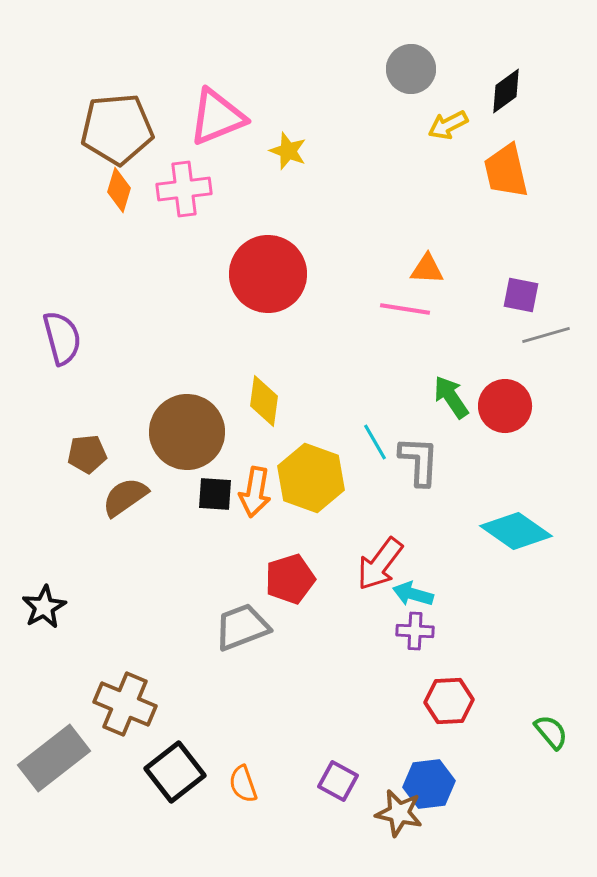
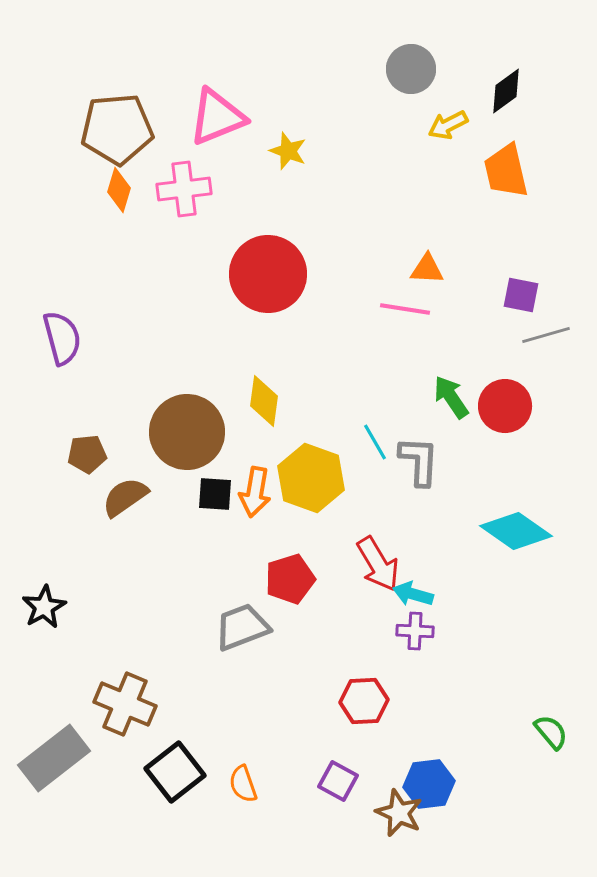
red arrow at (380, 564): moved 2 px left; rotated 68 degrees counterclockwise
red hexagon at (449, 701): moved 85 px left
brown star at (399, 813): rotated 12 degrees clockwise
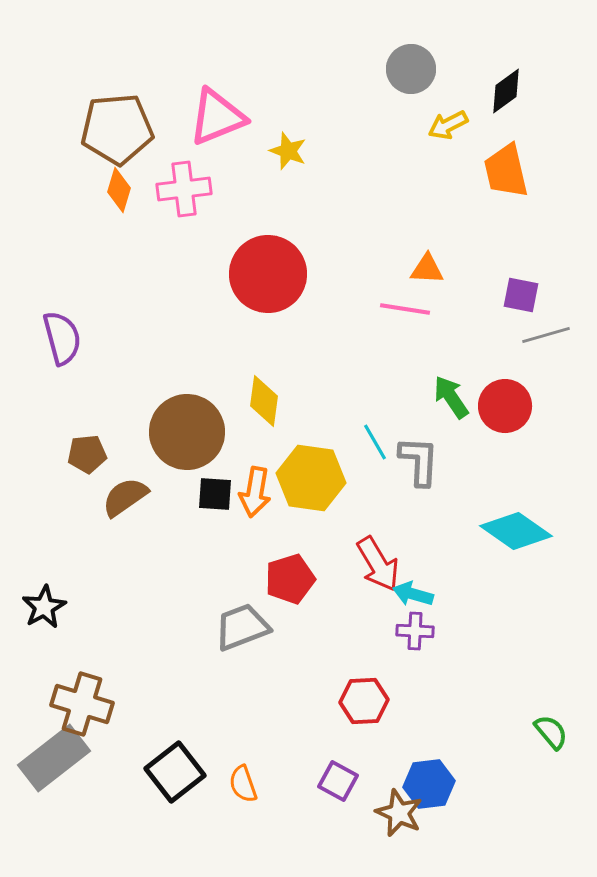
yellow hexagon at (311, 478): rotated 12 degrees counterclockwise
brown cross at (125, 704): moved 43 px left; rotated 6 degrees counterclockwise
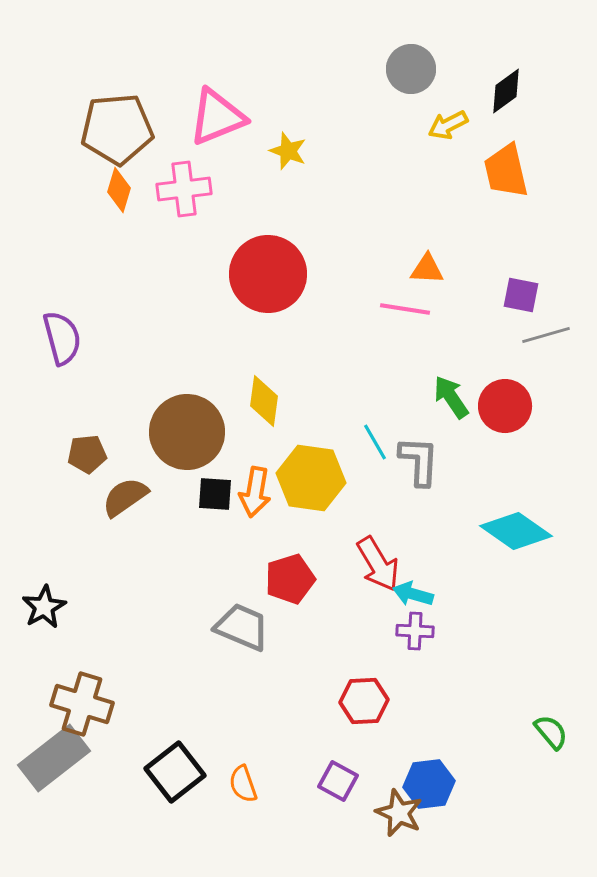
gray trapezoid at (242, 627): rotated 44 degrees clockwise
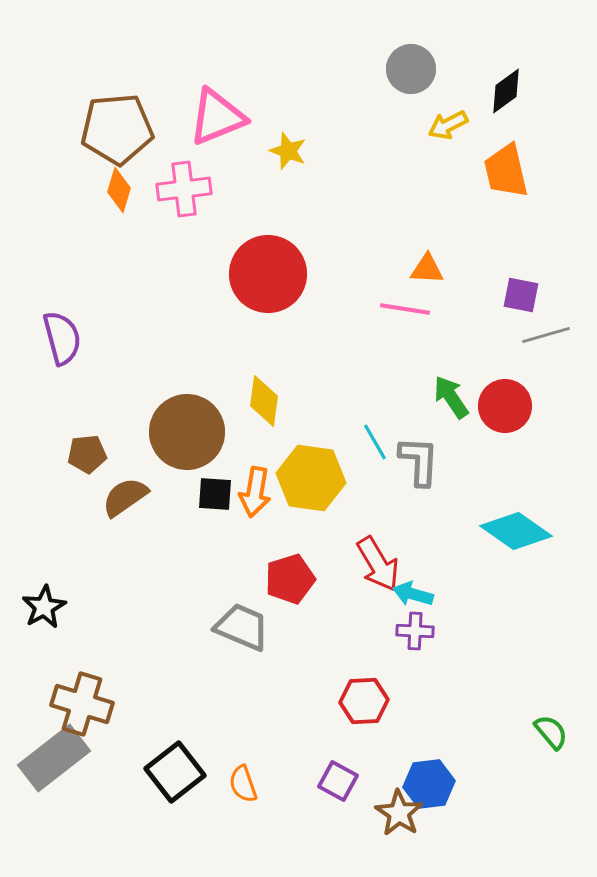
brown star at (399, 813): rotated 9 degrees clockwise
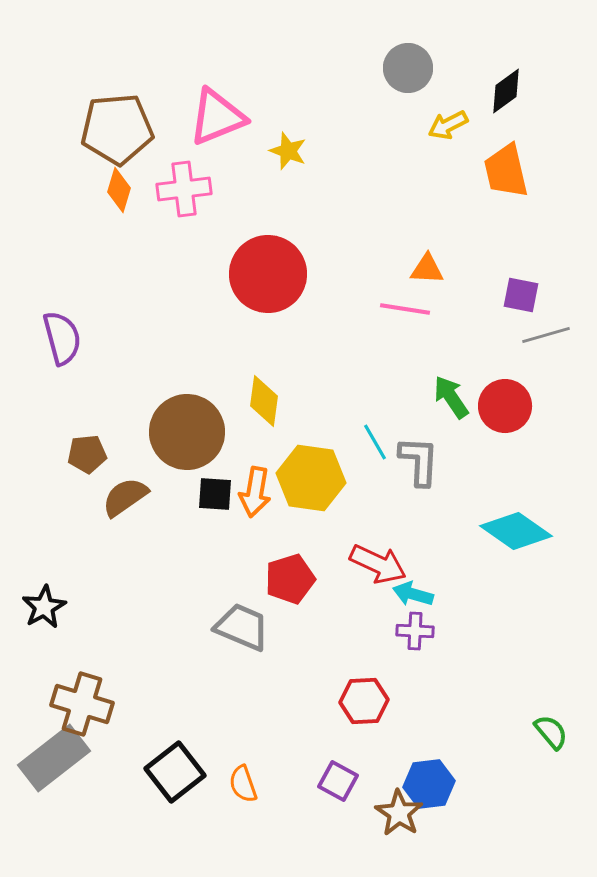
gray circle at (411, 69): moved 3 px left, 1 px up
red arrow at (378, 564): rotated 34 degrees counterclockwise
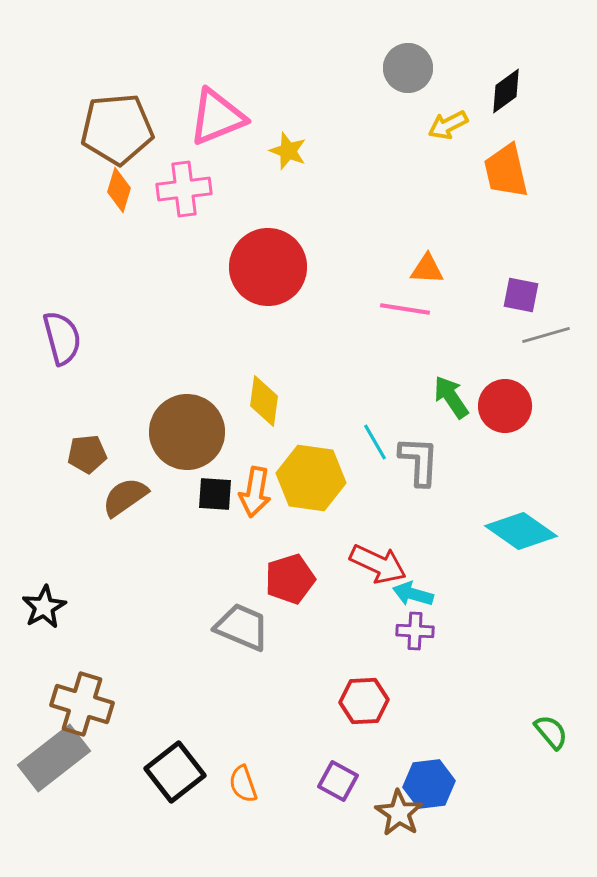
red circle at (268, 274): moved 7 px up
cyan diamond at (516, 531): moved 5 px right
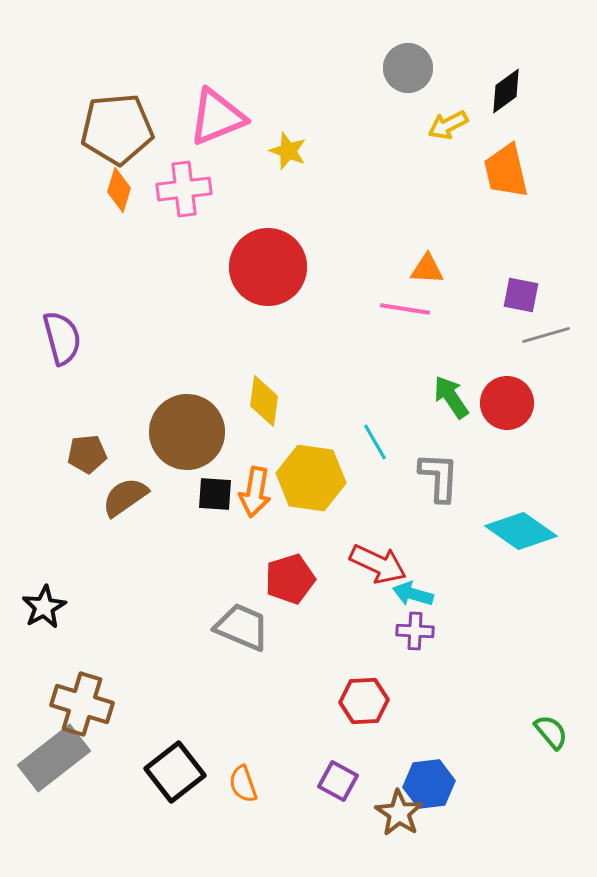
red circle at (505, 406): moved 2 px right, 3 px up
gray L-shape at (419, 461): moved 20 px right, 16 px down
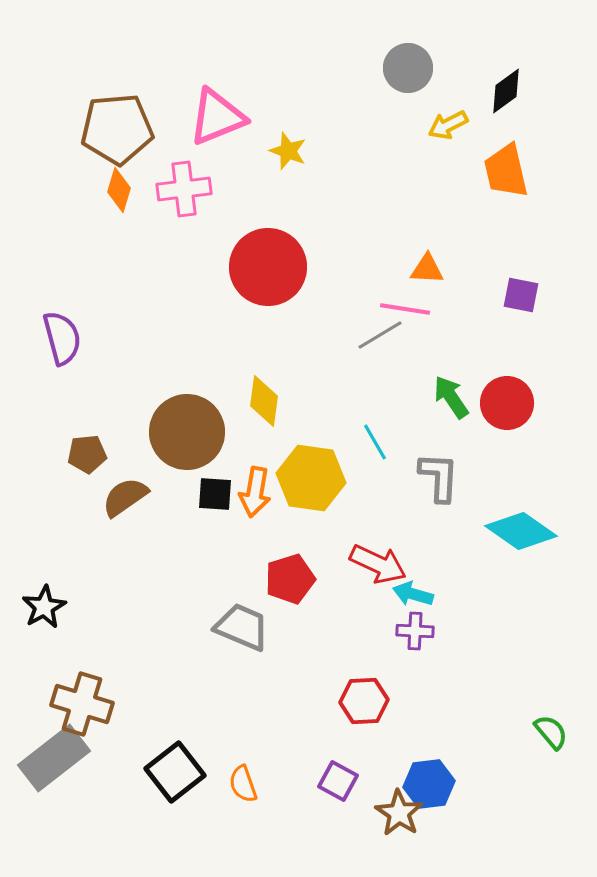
gray line at (546, 335): moved 166 px left; rotated 15 degrees counterclockwise
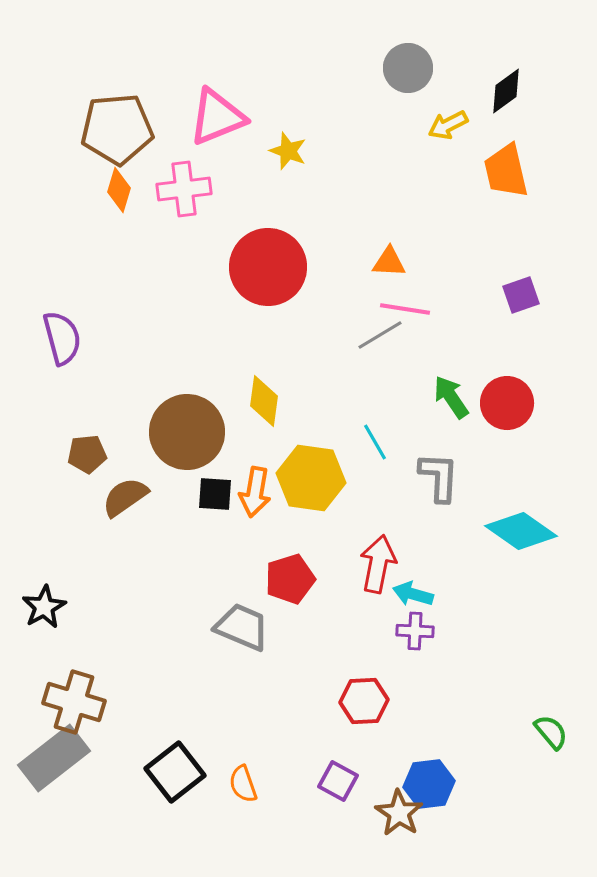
orange triangle at (427, 269): moved 38 px left, 7 px up
purple square at (521, 295): rotated 30 degrees counterclockwise
red arrow at (378, 564): rotated 104 degrees counterclockwise
brown cross at (82, 704): moved 8 px left, 2 px up
